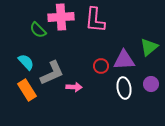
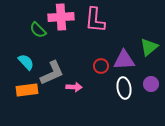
orange rectangle: rotated 65 degrees counterclockwise
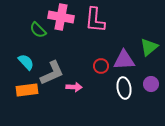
pink cross: rotated 15 degrees clockwise
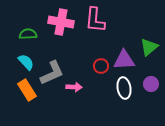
pink cross: moved 5 px down
green semicircle: moved 10 px left, 4 px down; rotated 132 degrees clockwise
orange rectangle: rotated 65 degrees clockwise
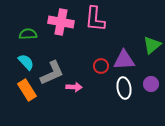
pink L-shape: moved 1 px up
green triangle: moved 3 px right, 2 px up
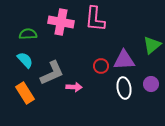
cyan semicircle: moved 1 px left, 2 px up
orange rectangle: moved 2 px left, 3 px down
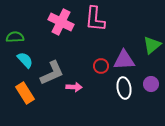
pink cross: rotated 15 degrees clockwise
green semicircle: moved 13 px left, 3 px down
